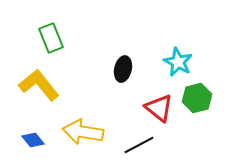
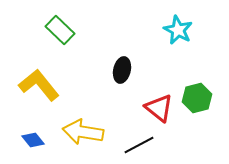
green rectangle: moved 9 px right, 8 px up; rotated 24 degrees counterclockwise
cyan star: moved 32 px up
black ellipse: moved 1 px left, 1 px down
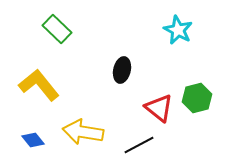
green rectangle: moved 3 px left, 1 px up
